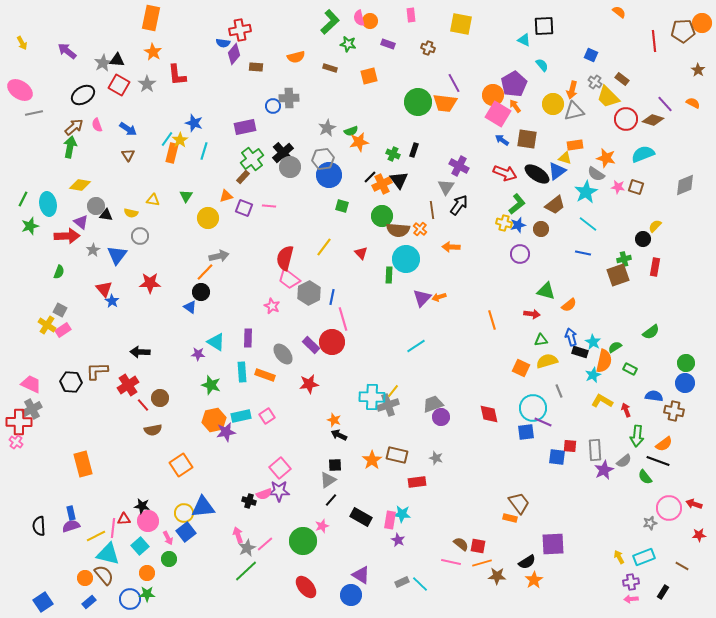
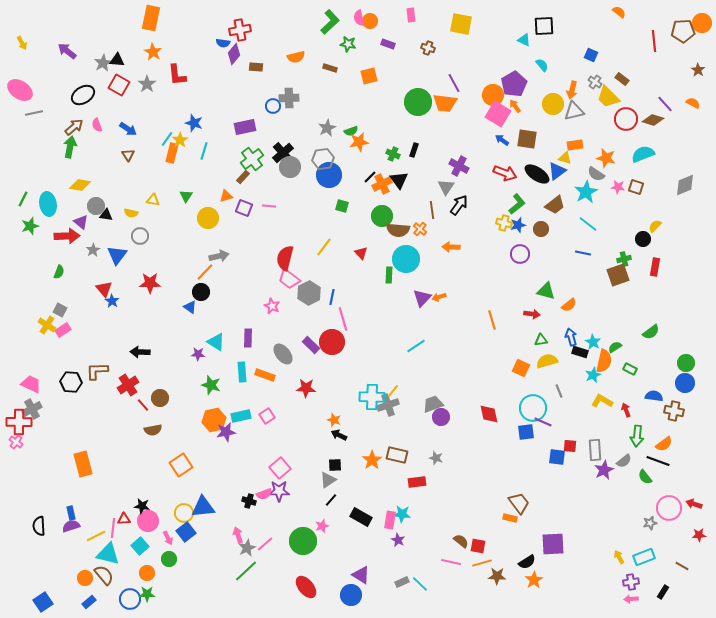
red star at (309, 384): moved 3 px left, 4 px down; rotated 12 degrees clockwise
brown semicircle at (461, 544): moved 3 px up
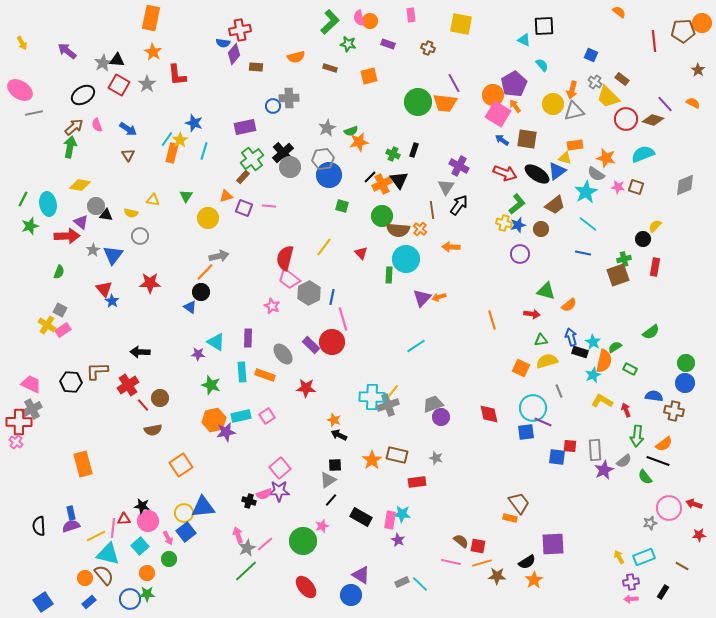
blue triangle at (117, 255): moved 4 px left
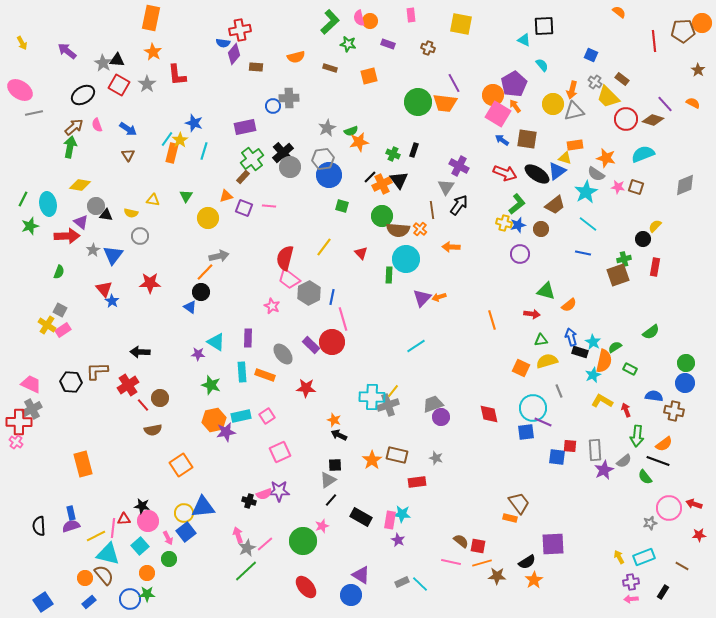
gray star at (103, 63): rotated 12 degrees counterclockwise
pink square at (280, 468): moved 16 px up; rotated 15 degrees clockwise
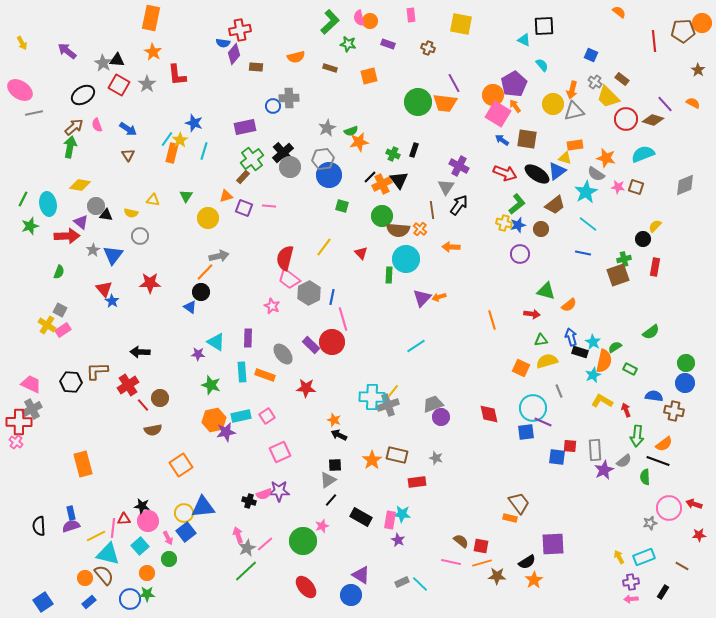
green semicircle at (645, 477): rotated 35 degrees clockwise
red square at (478, 546): moved 3 px right
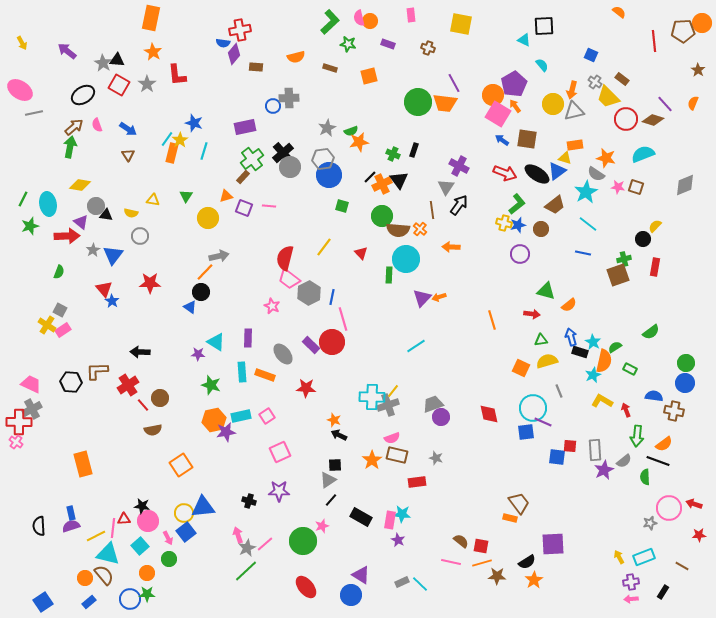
orange semicircle at (693, 103): rotated 96 degrees counterclockwise
pink semicircle at (264, 494): moved 128 px right, 56 px up
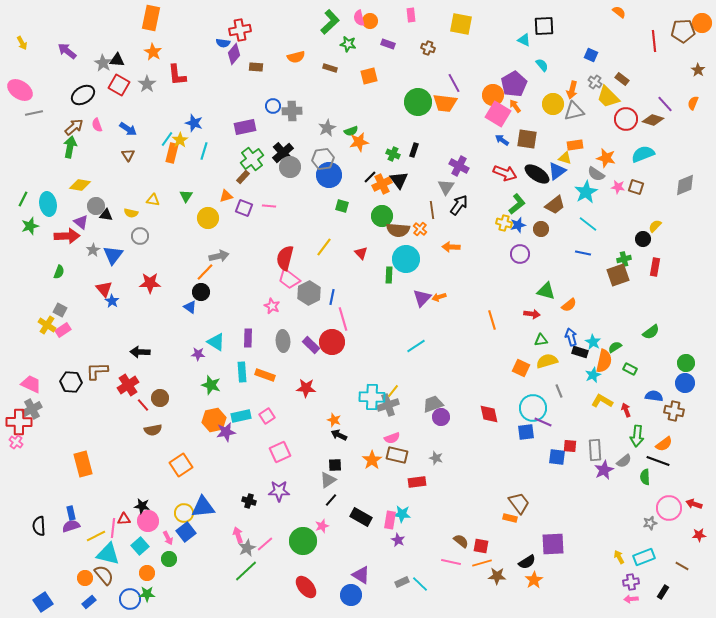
gray cross at (289, 98): moved 3 px right, 13 px down
gray ellipse at (283, 354): moved 13 px up; rotated 35 degrees clockwise
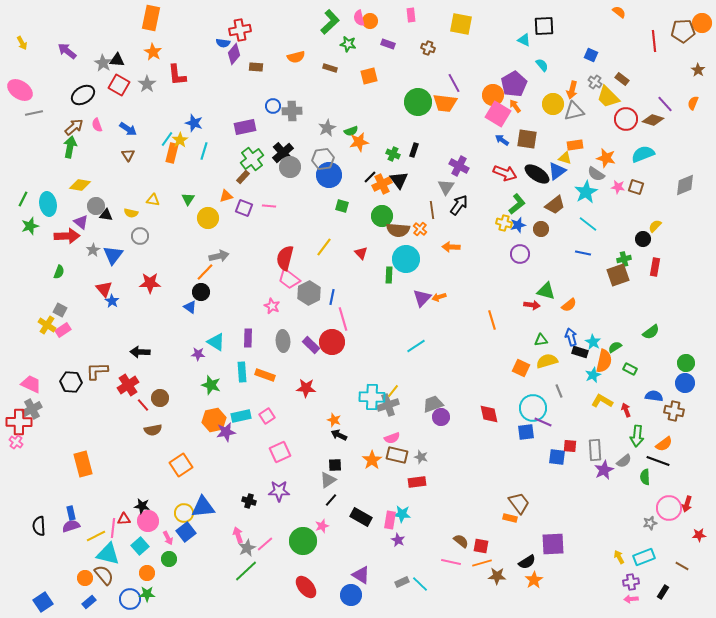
green triangle at (186, 196): moved 2 px right, 3 px down
red arrow at (532, 314): moved 9 px up
gray star at (436, 458): moved 15 px left, 1 px up
red arrow at (694, 504): moved 7 px left; rotated 91 degrees counterclockwise
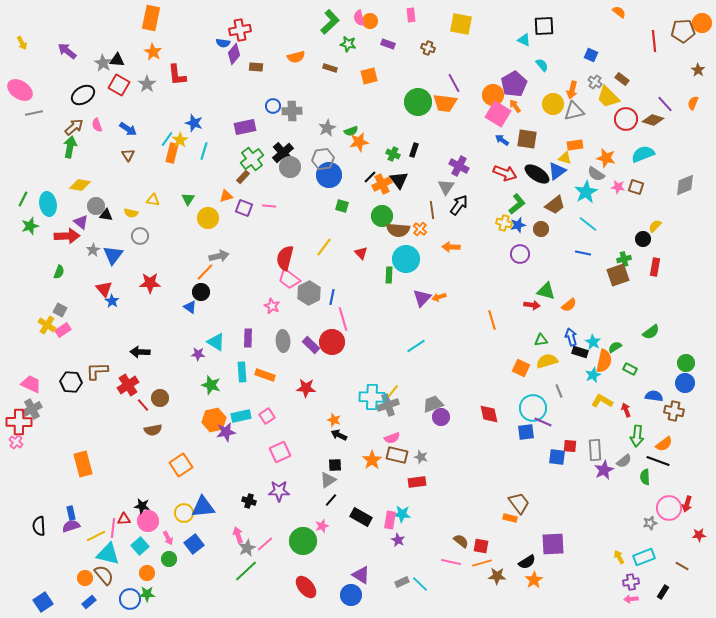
blue square at (186, 532): moved 8 px right, 12 px down
